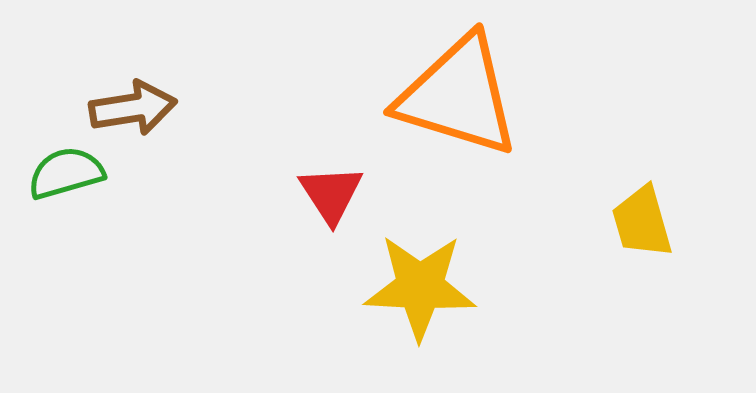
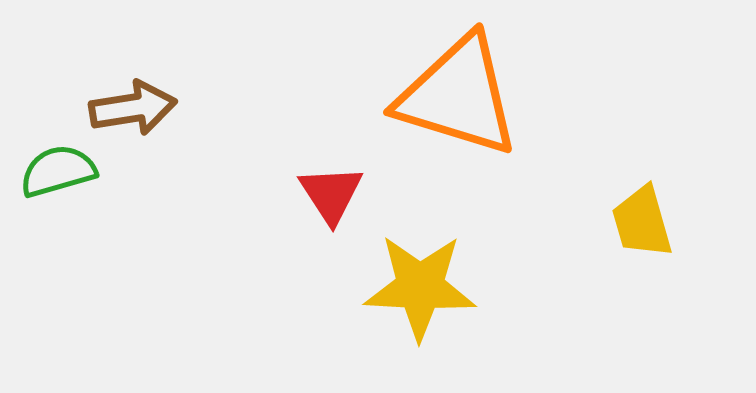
green semicircle: moved 8 px left, 2 px up
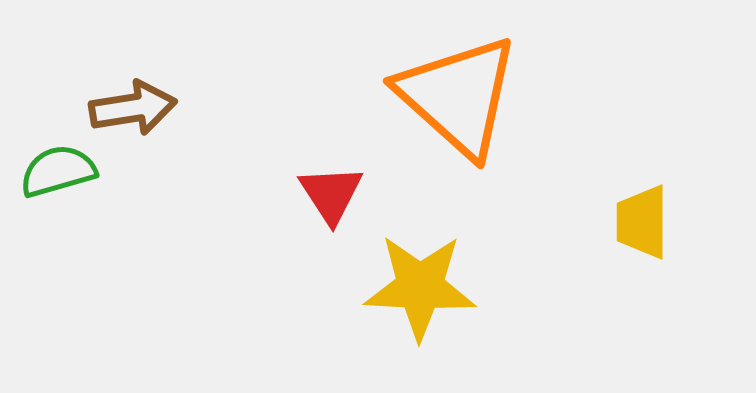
orange triangle: rotated 25 degrees clockwise
yellow trapezoid: rotated 16 degrees clockwise
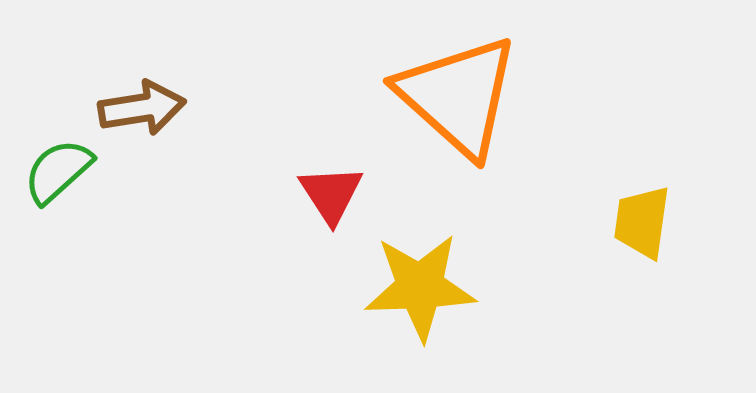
brown arrow: moved 9 px right
green semicircle: rotated 26 degrees counterclockwise
yellow trapezoid: rotated 8 degrees clockwise
yellow star: rotated 5 degrees counterclockwise
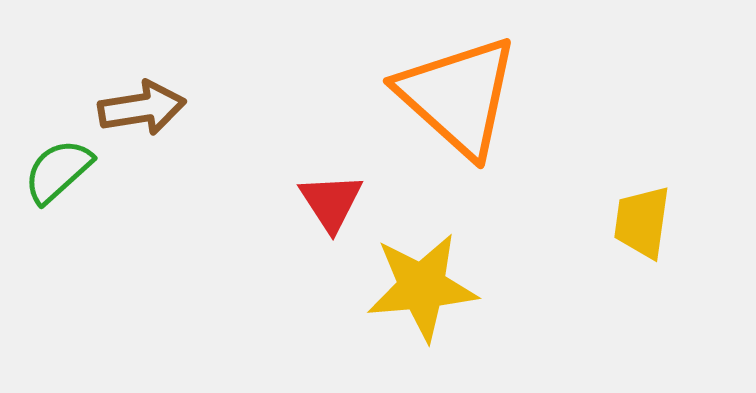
red triangle: moved 8 px down
yellow star: moved 2 px right; rotated 3 degrees counterclockwise
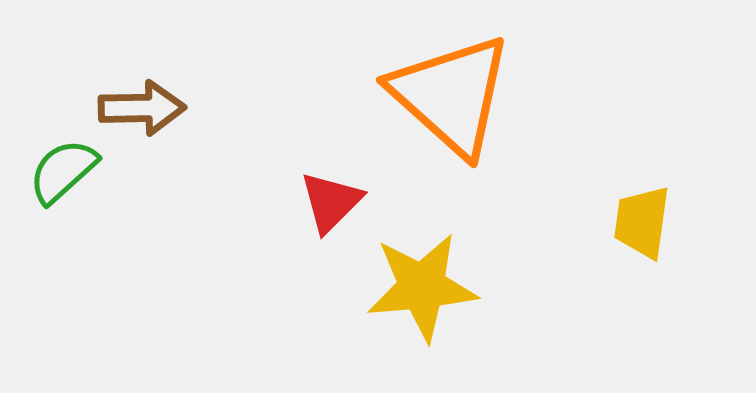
orange triangle: moved 7 px left, 1 px up
brown arrow: rotated 8 degrees clockwise
green semicircle: moved 5 px right
red triangle: rotated 18 degrees clockwise
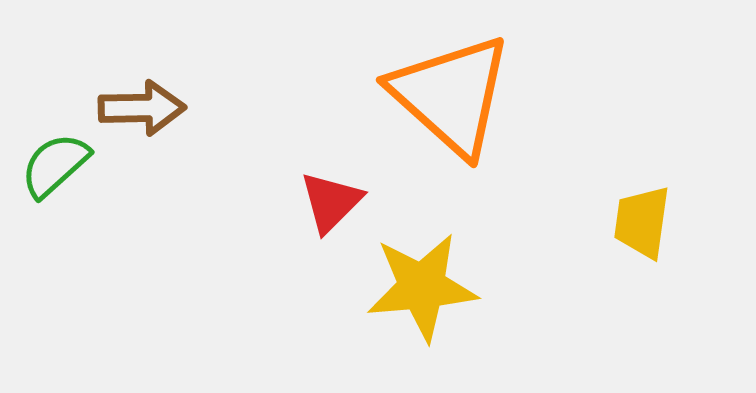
green semicircle: moved 8 px left, 6 px up
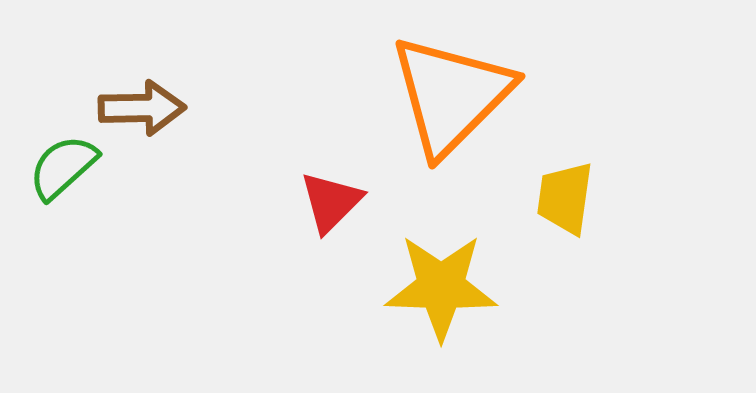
orange triangle: rotated 33 degrees clockwise
green semicircle: moved 8 px right, 2 px down
yellow trapezoid: moved 77 px left, 24 px up
yellow star: moved 19 px right; rotated 7 degrees clockwise
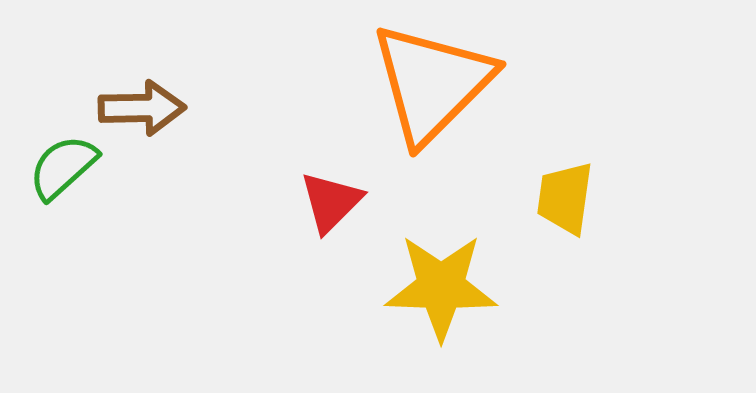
orange triangle: moved 19 px left, 12 px up
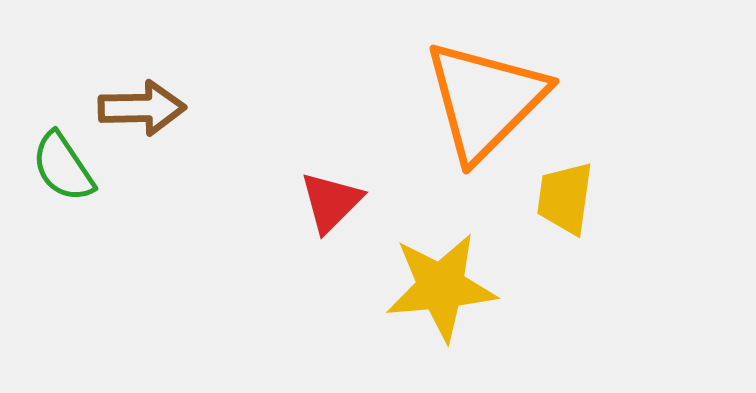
orange triangle: moved 53 px right, 17 px down
green semicircle: rotated 82 degrees counterclockwise
yellow star: rotated 7 degrees counterclockwise
